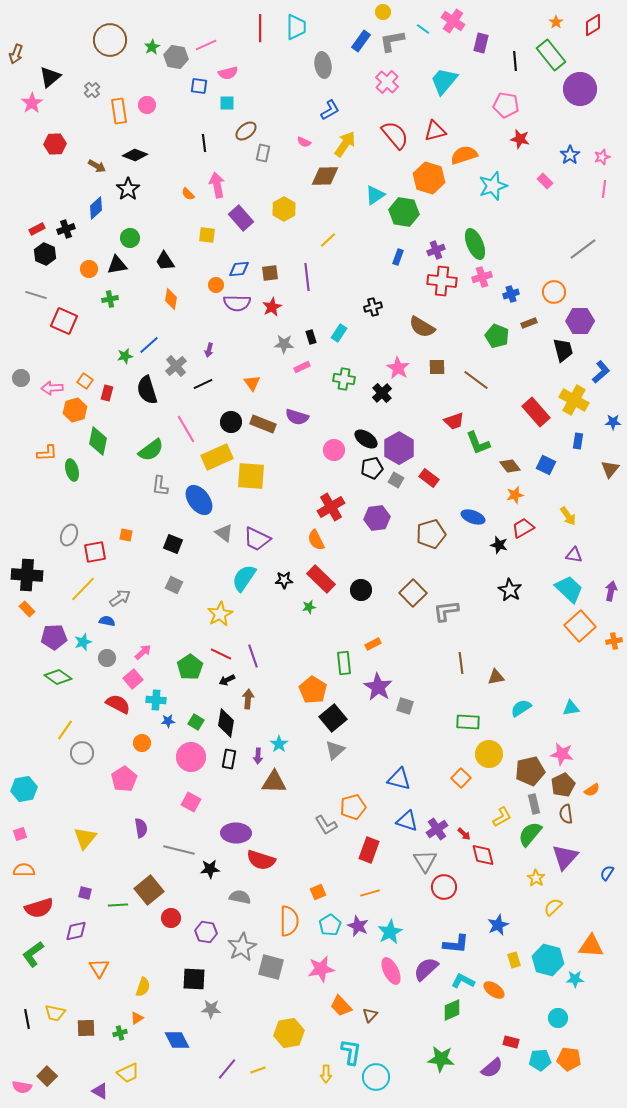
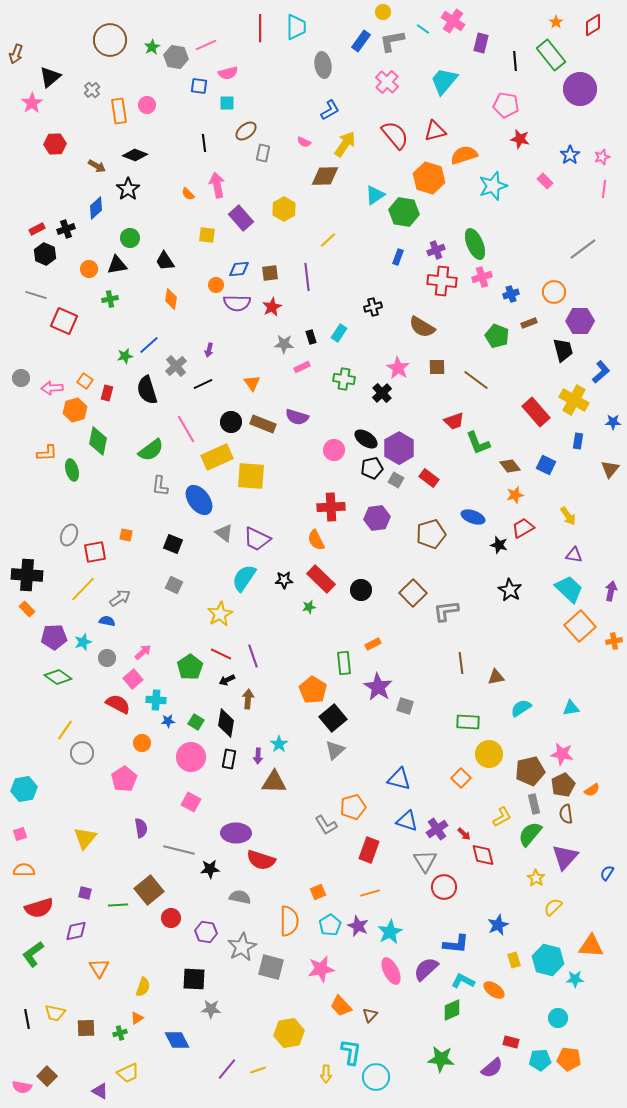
red cross at (331, 507): rotated 28 degrees clockwise
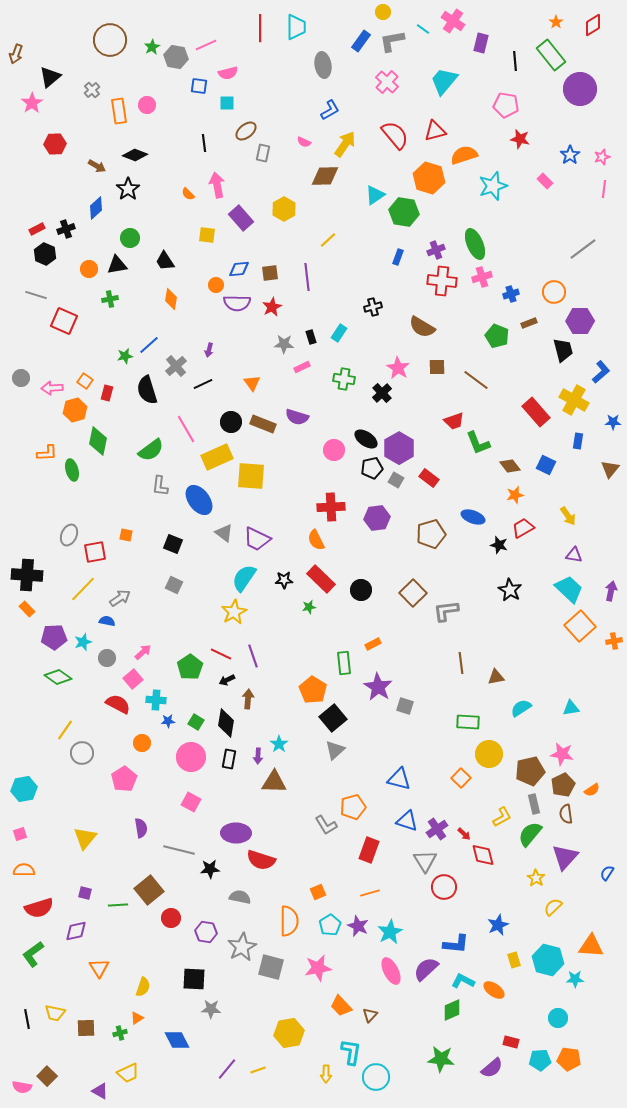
yellow star at (220, 614): moved 14 px right, 2 px up
pink star at (321, 969): moved 3 px left, 1 px up
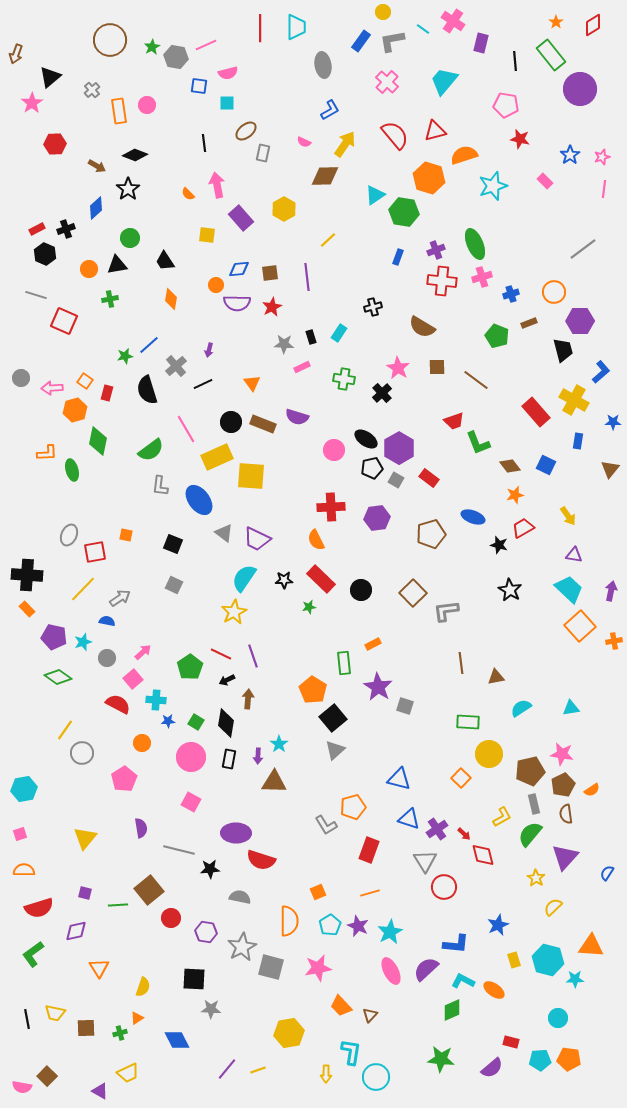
purple pentagon at (54, 637): rotated 15 degrees clockwise
blue triangle at (407, 821): moved 2 px right, 2 px up
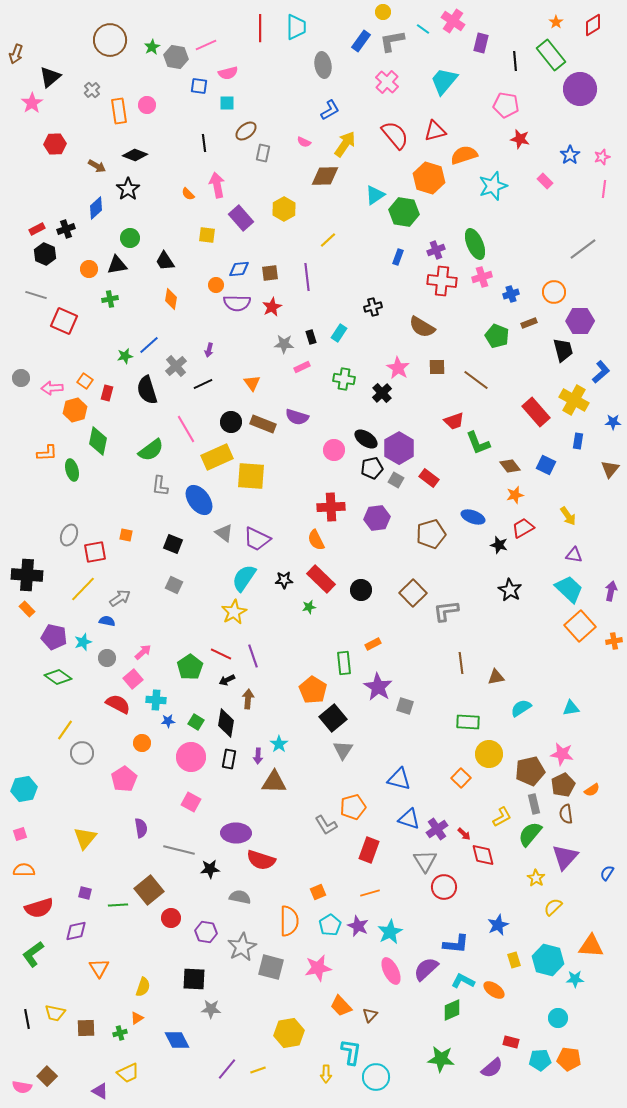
gray triangle at (335, 750): moved 8 px right; rotated 15 degrees counterclockwise
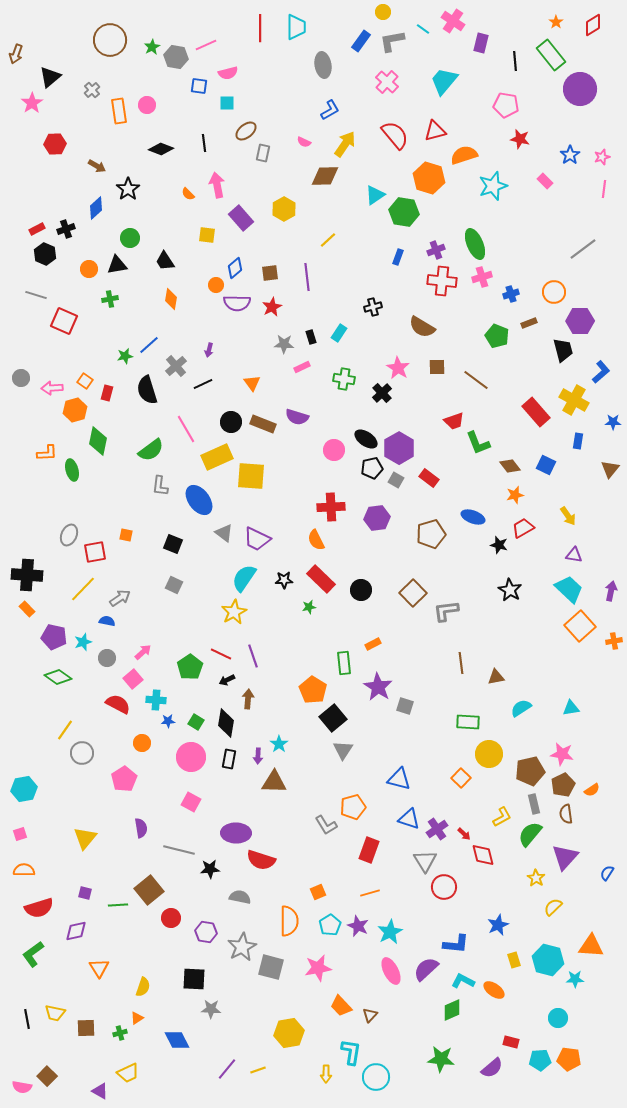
black diamond at (135, 155): moved 26 px right, 6 px up
blue diamond at (239, 269): moved 4 px left, 1 px up; rotated 35 degrees counterclockwise
